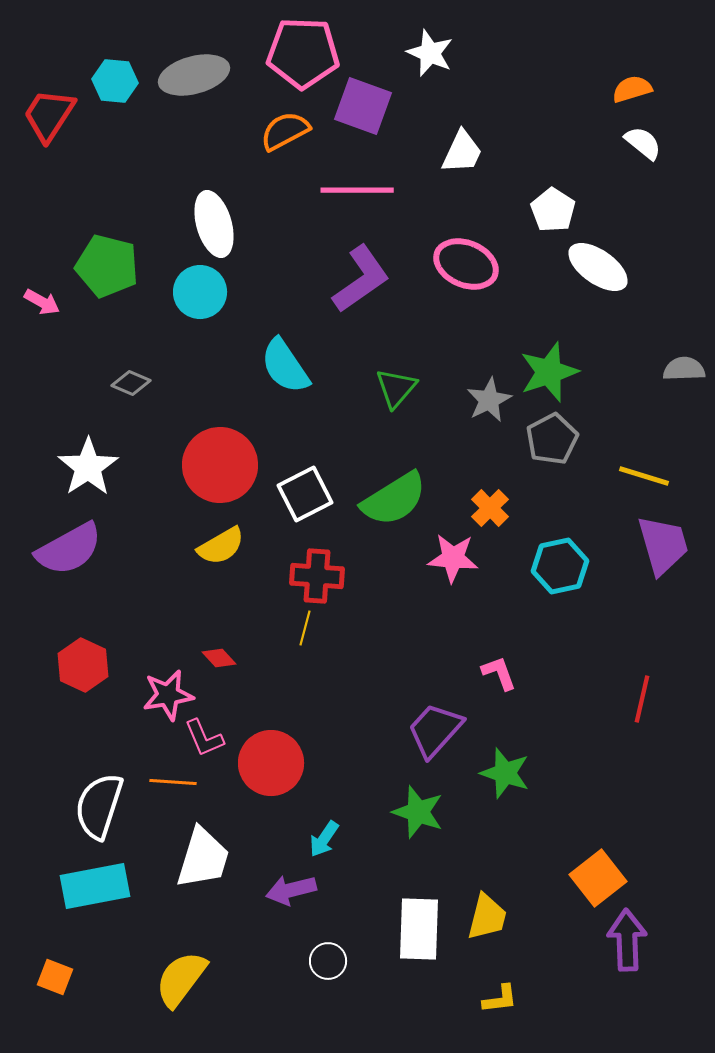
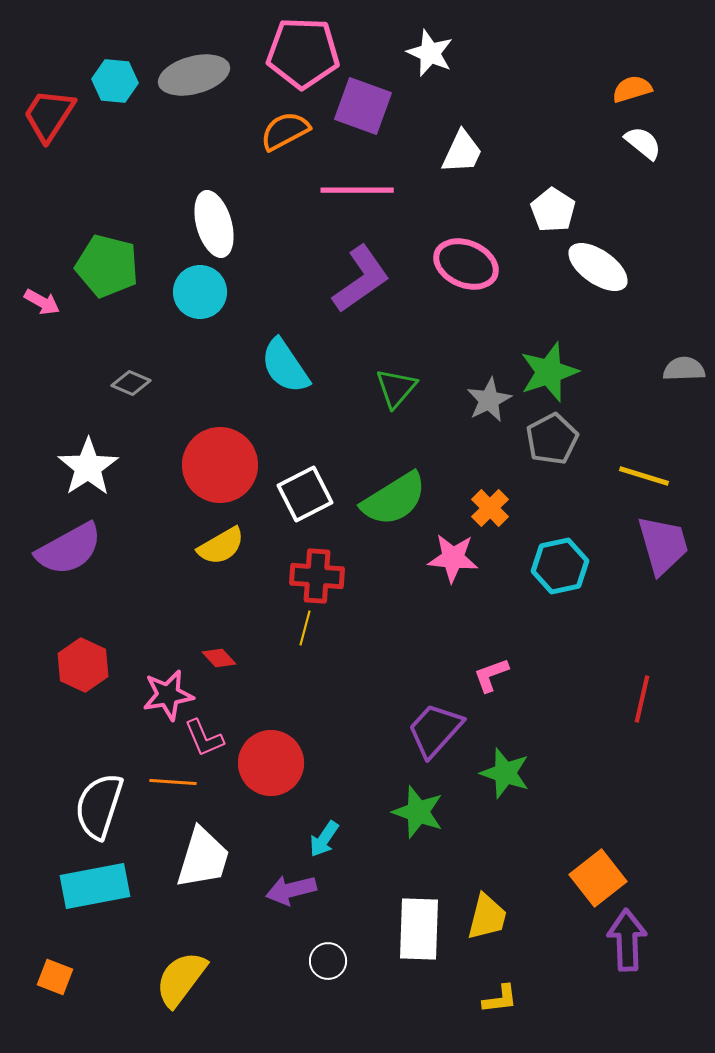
pink L-shape at (499, 673): moved 8 px left, 2 px down; rotated 90 degrees counterclockwise
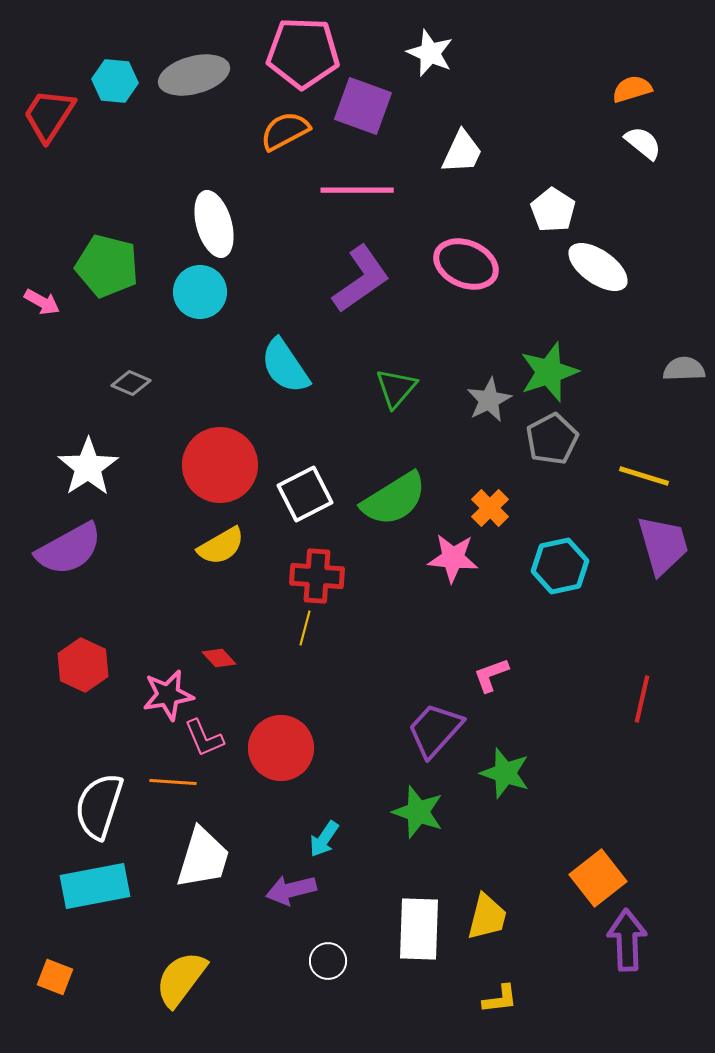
red circle at (271, 763): moved 10 px right, 15 px up
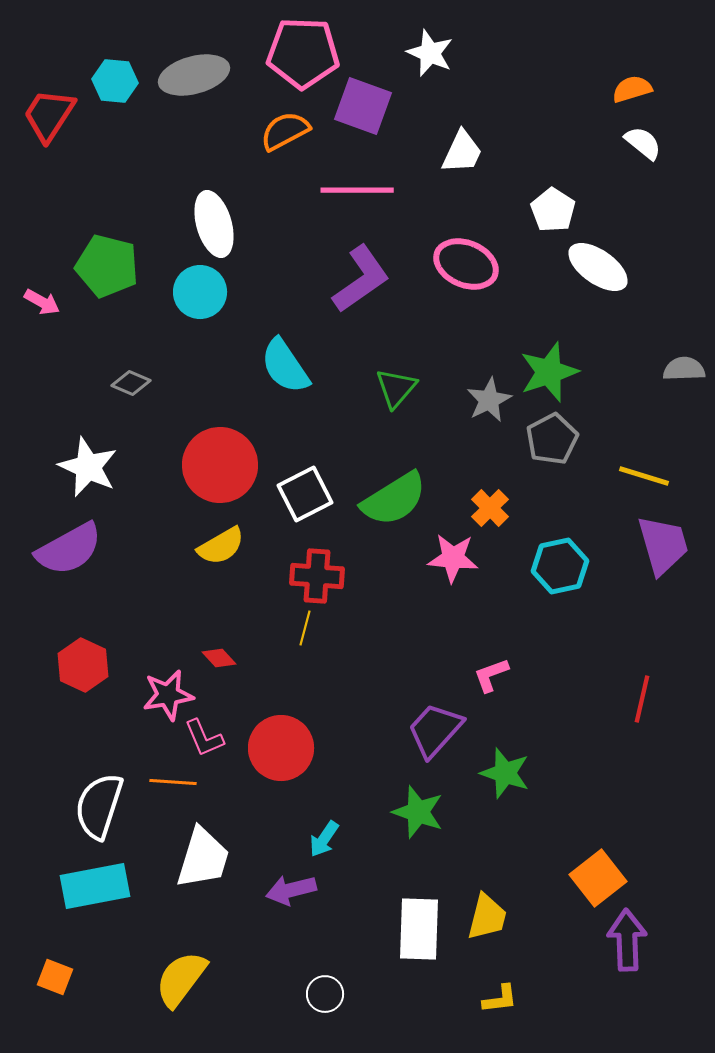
white star at (88, 467): rotated 14 degrees counterclockwise
white circle at (328, 961): moved 3 px left, 33 px down
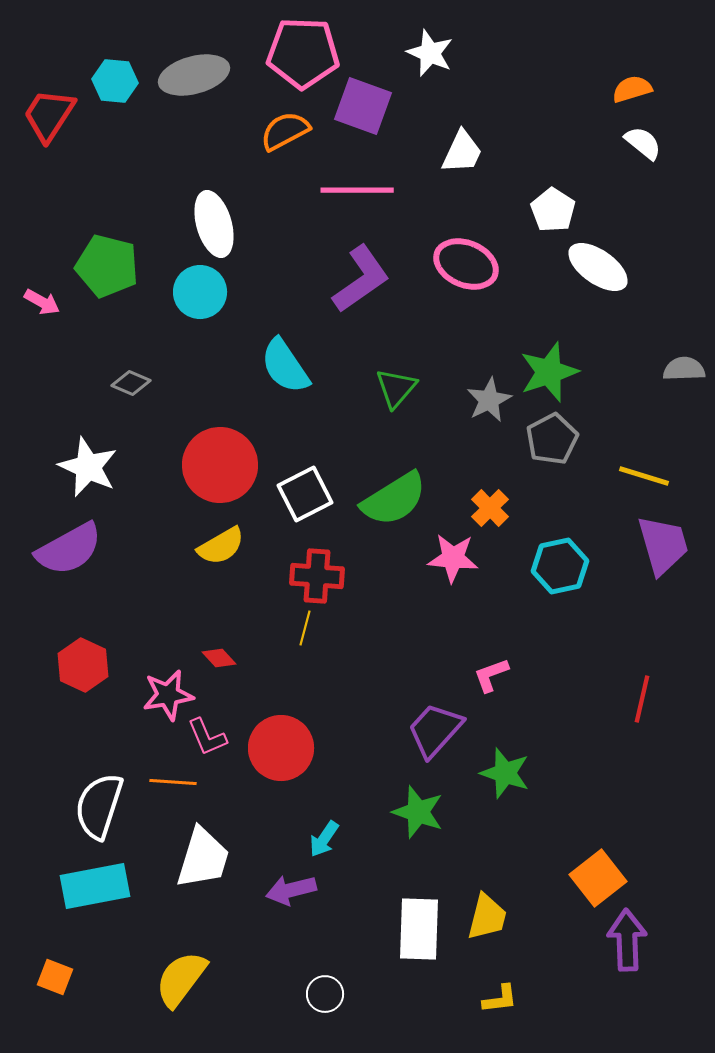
pink L-shape at (204, 738): moved 3 px right, 1 px up
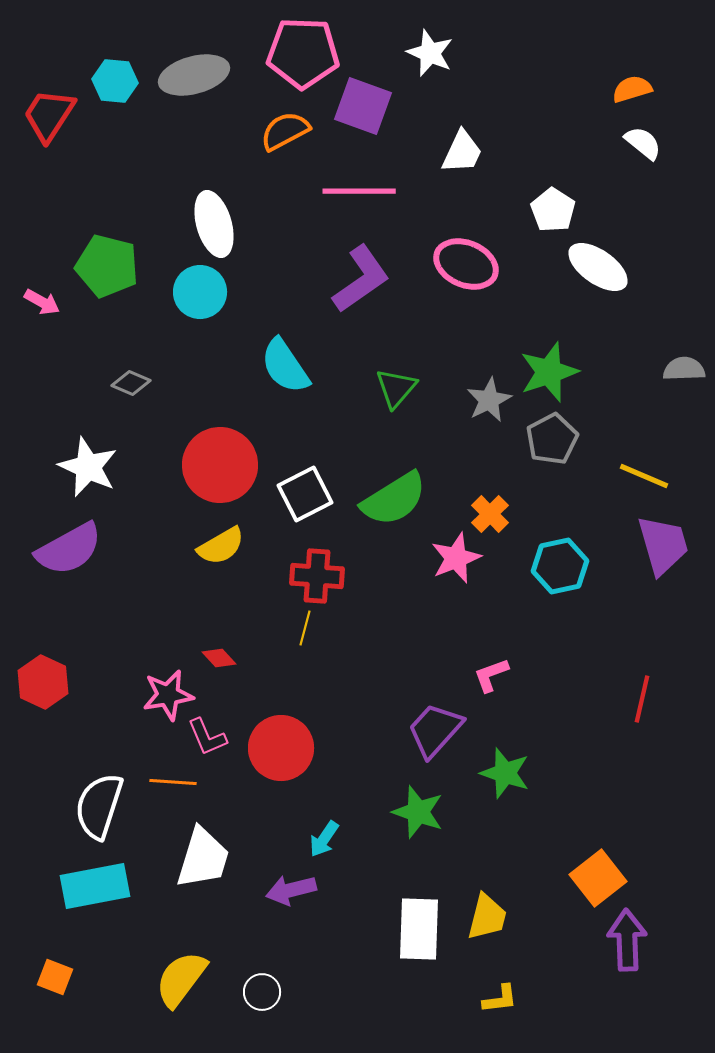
pink line at (357, 190): moved 2 px right, 1 px down
yellow line at (644, 476): rotated 6 degrees clockwise
orange cross at (490, 508): moved 6 px down
pink star at (453, 558): moved 3 px right; rotated 27 degrees counterclockwise
red hexagon at (83, 665): moved 40 px left, 17 px down
white circle at (325, 994): moved 63 px left, 2 px up
